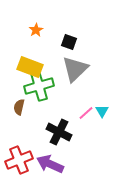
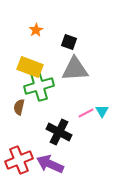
gray triangle: rotated 40 degrees clockwise
pink line: rotated 14 degrees clockwise
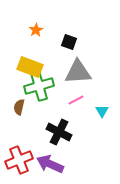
gray triangle: moved 3 px right, 3 px down
pink line: moved 10 px left, 13 px up
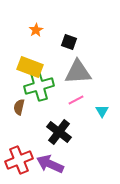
black cross: rotated 10 degrees clockwise
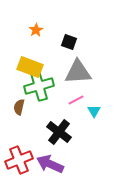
cyan triangle: moved 8 px left
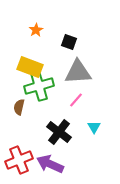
pink line: rotated 21 degrees counterclockwise
cyan triangle: moved 16 px down
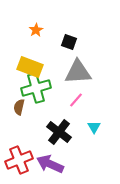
green cross: moved 3 px left, 2 px down
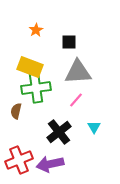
black square: rotated 21 degrees counterclockwise
green cross: rotated 8 degrees clockwise
brown semicircle: moved 3 px left, 4 px down
black cross: rotated 15 degrees clockwise
purple arrow: rotated 36 degrees counterclockwise
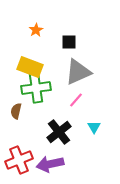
gray triangle: rotated 20 degrees counterclockwise
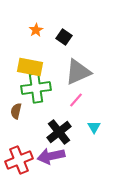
black square: moved 5 px left, 5 px up; rotated 35 degrees clockwise
yellow rectangle: rotated 10 degrees counterclockwise
purple arrow: moved 1 px right, 8 px up
